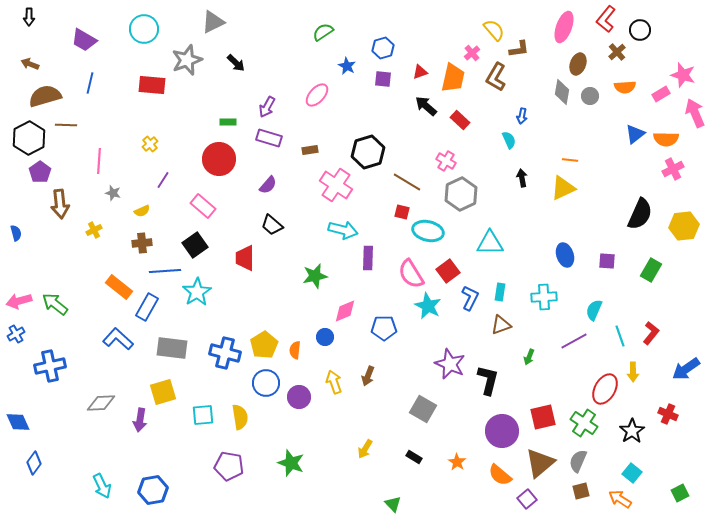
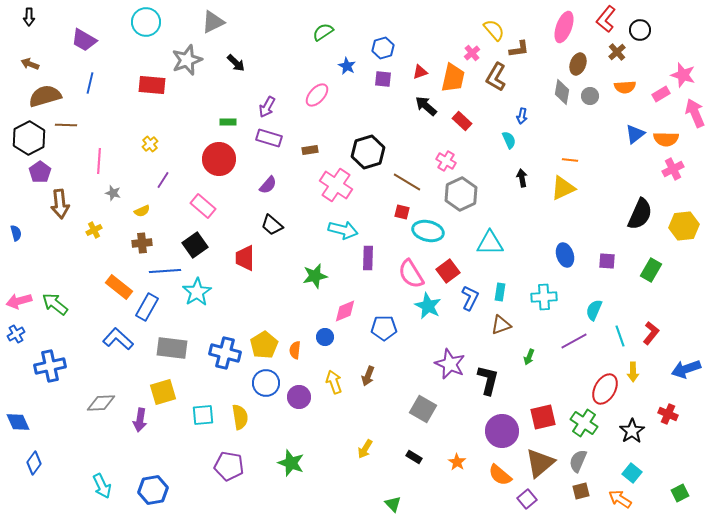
cyan circle at (144, 29): moved 2 px right, 7 px up
red rectangle at (460, 120): moved 2 px right, 1 px down
blue arrow at (686, 369): rotated 16 degrees clockwise
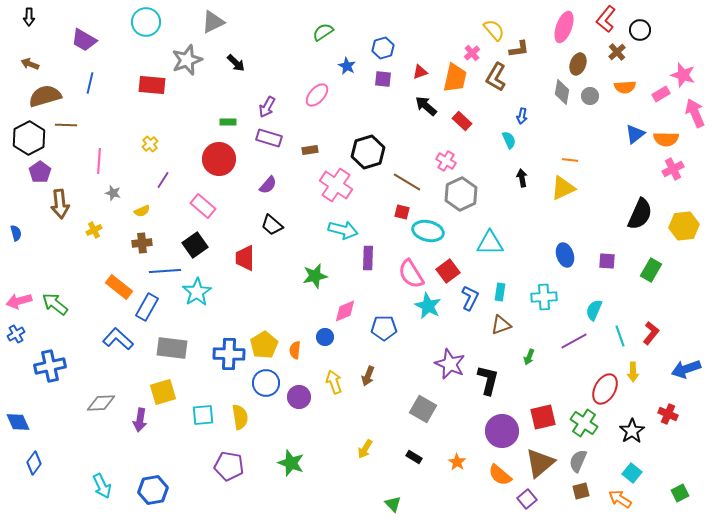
orange trapezoid at (453, 78): moved 2 px right
blue cross at (225, 353): moved 4 px right, 1 px down; rotated 12 degrees counterclockwise
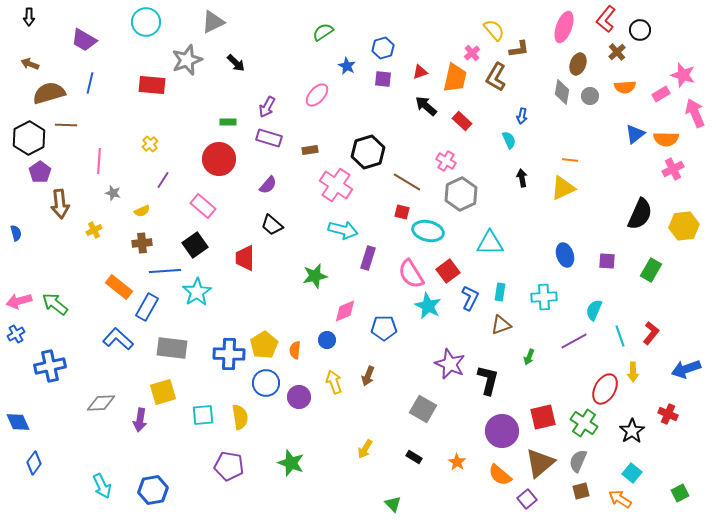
brown semicircle at (45, 96): moved 4 px right, 3 px up
purple rectangle at (368, 258): rotated 15 degrees clockwise
blue circle at (325, 337): moved 2 px right, 3 px down
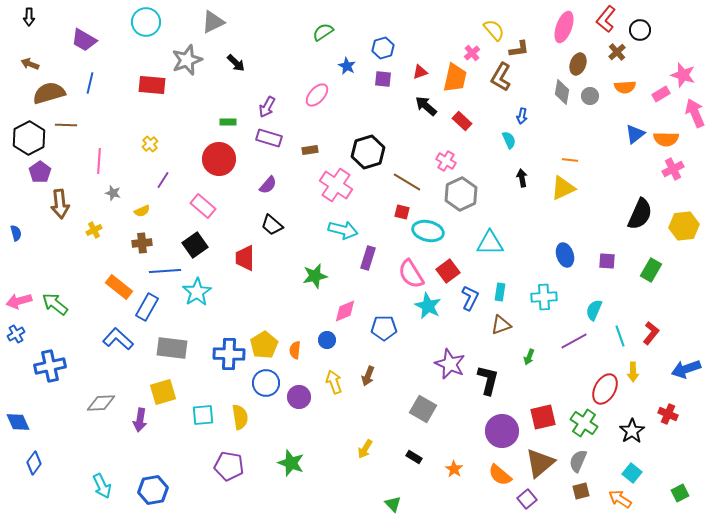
brown L-shape at (496, 77): moved 5 px right
orange star at (457, 462): moved 3 px left, 7 px down
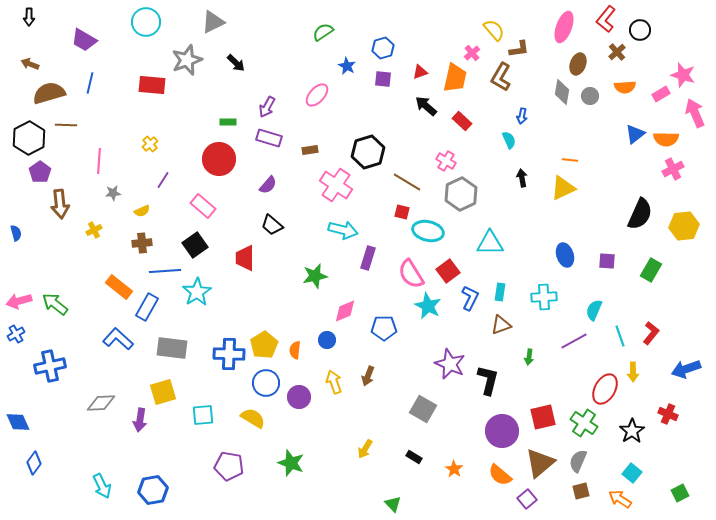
gray star at (113, 193): rotated 21 degrees counterclockwise
green arrow at (529, 357): rotated 14 degrees counterclockwise
yellow semicircle at (240, 417): moved 13 px right, 1 px down; rotated 50 degrees counterclockwise
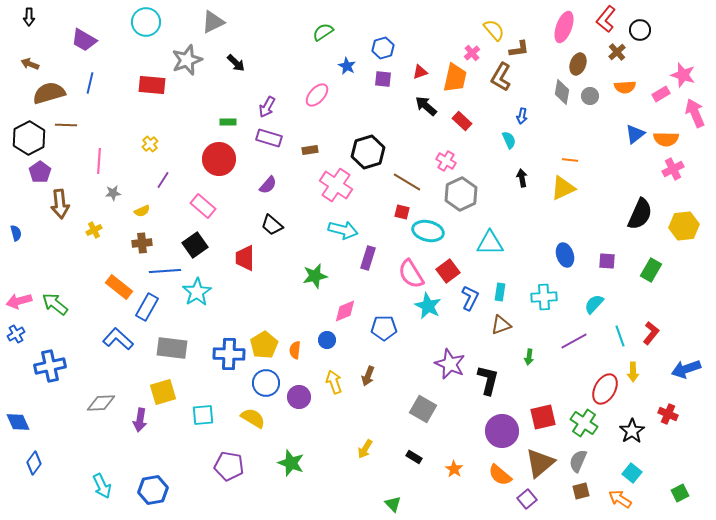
cyan semicircle at (594, 310): moved 6 px up; rotated 20 degrees clockwise
